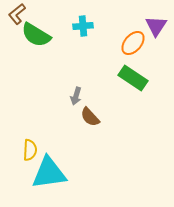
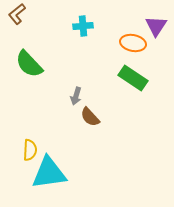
green semicircle: moved 7 px left, 29 px down; rotated 16 degrees clockwise
orange ellipse: rotated 60 degrees clockwise
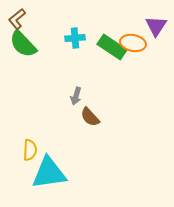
brown L-shape: moved 5 px down
cyan cross: moved 8 px left, 12 px down
green semicircle: moved 6 px left, 20 px up
green rectangle: moved 21 px left, 31 px up
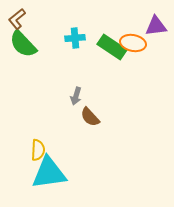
purple triangle: rotated 50 degrees clockwise
yellow semicircle: moved 8 px right
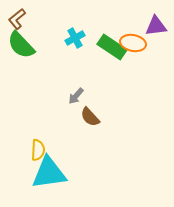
cyan cross: rotated 24 degrees counterclockwise
green semicircle: moved 2 px left, 1 px down
gray arrow: rotated 24 degrees clockwise
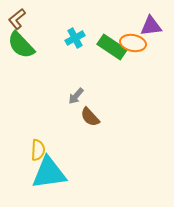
purple triangle: moved 5 px left
